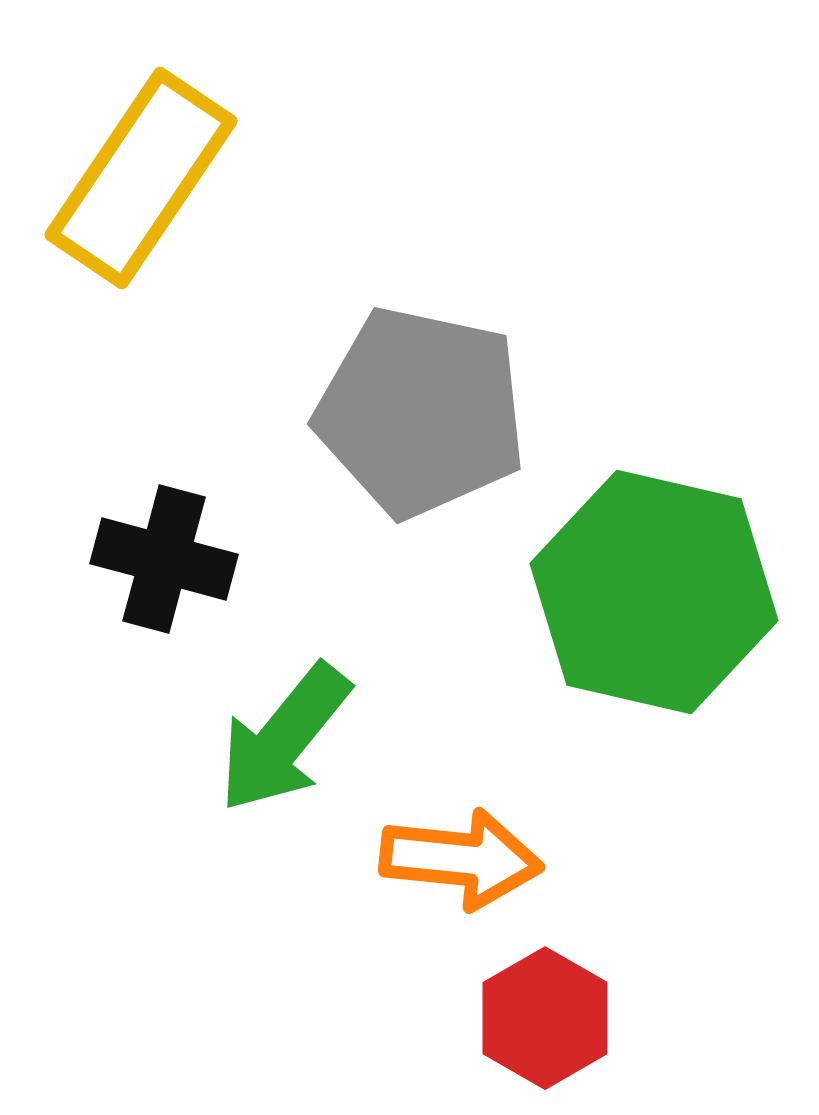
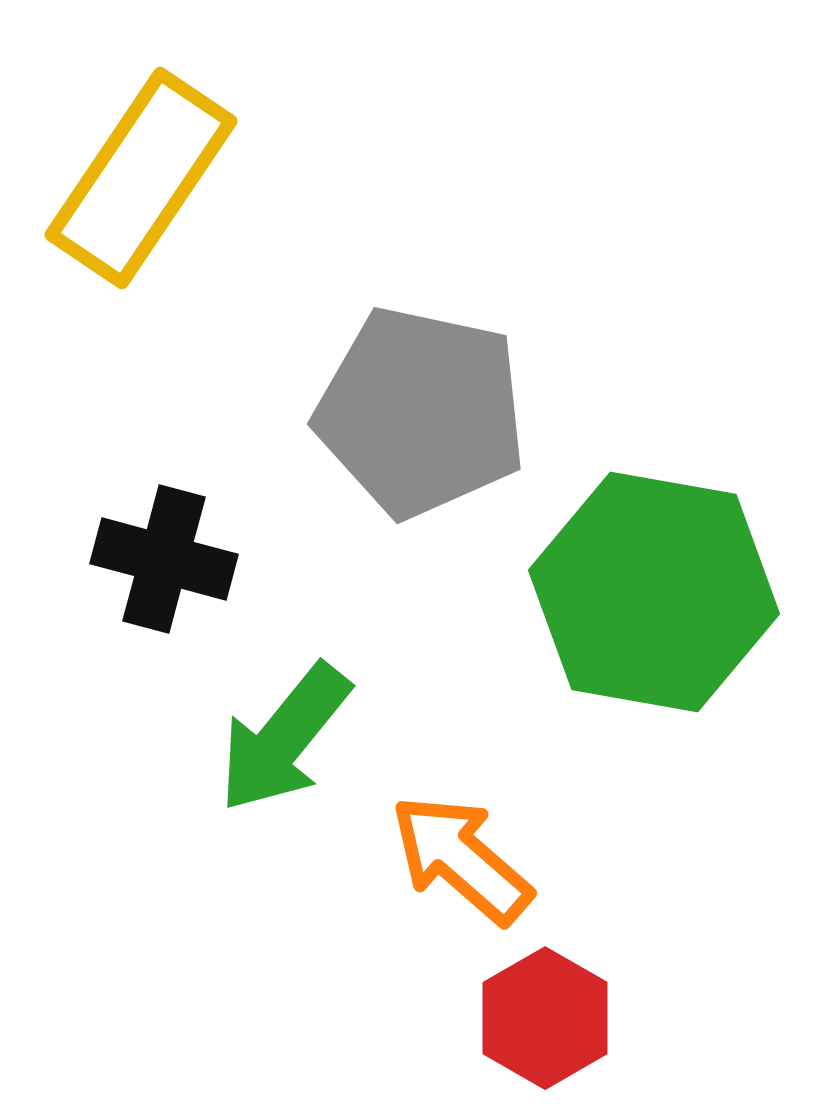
green hexagon: rotated 3 degrees counterclockwise
orange arrow: rotated 145 degrees counterclockwise
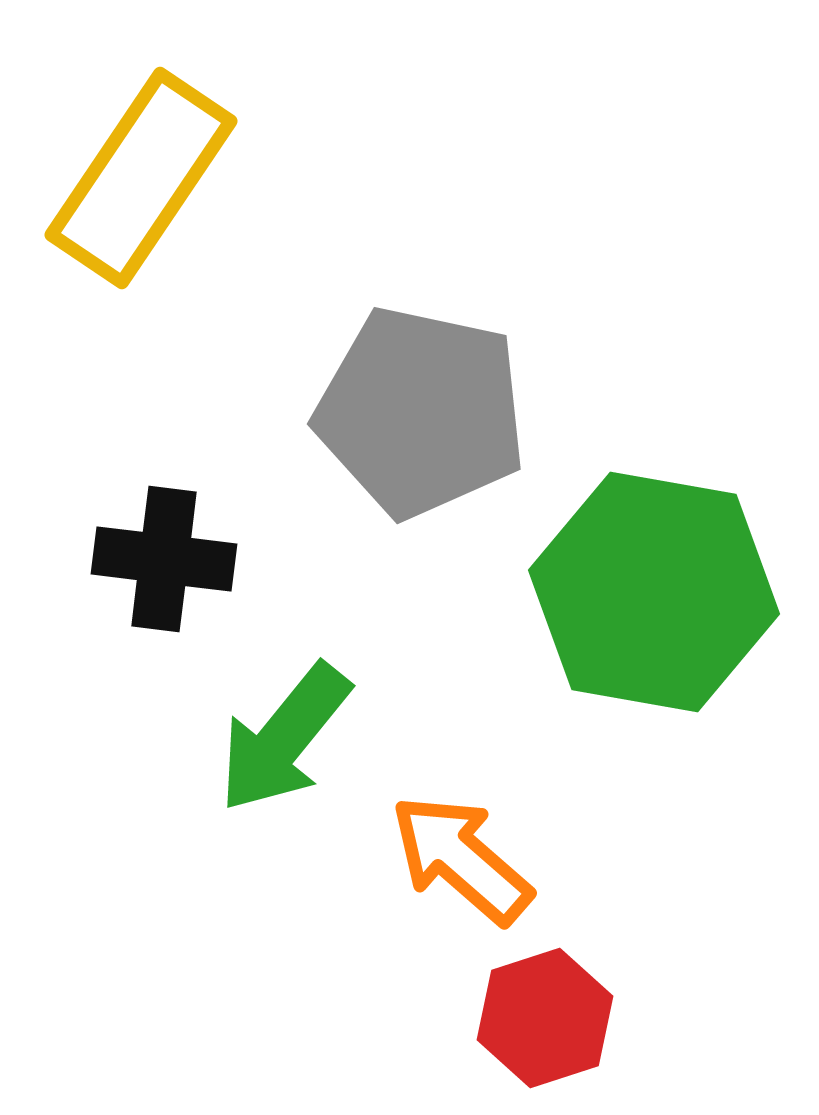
black cross: rotated 8 degrees counterclockwise
red hexagon: rotated 12 degrees clockwise
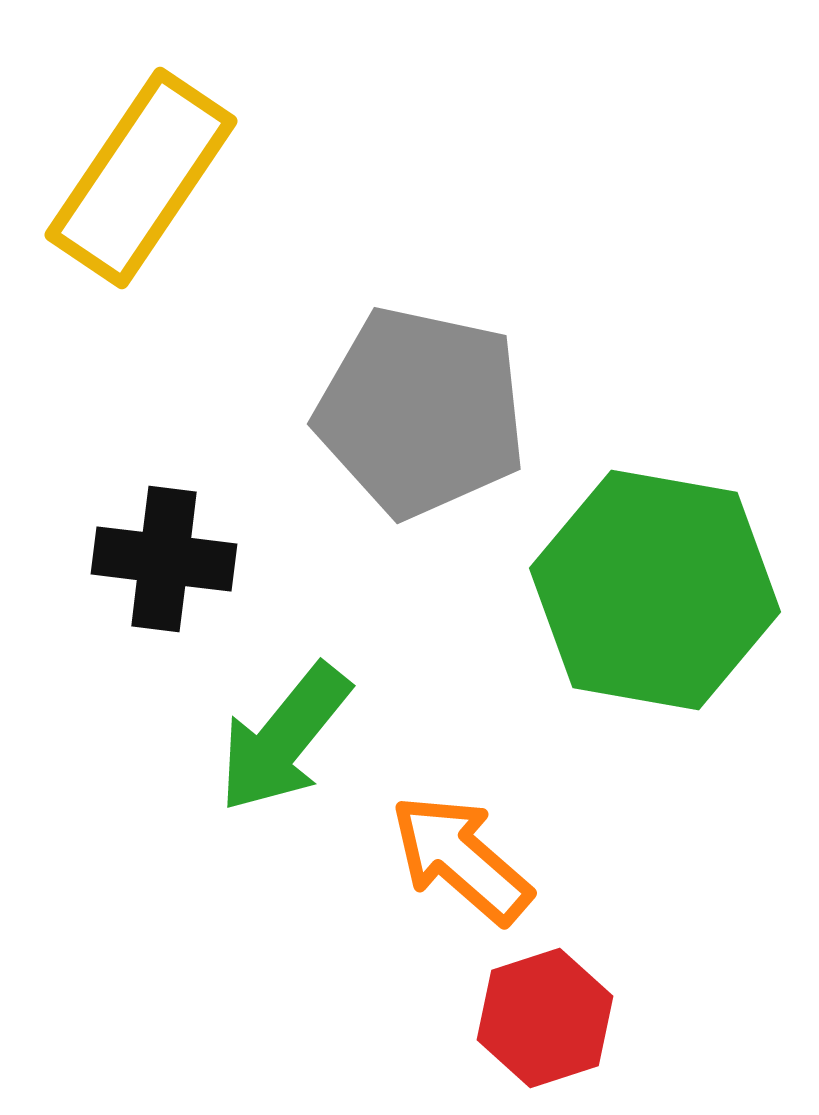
green hexagon: moved 1 px right, 2 px up
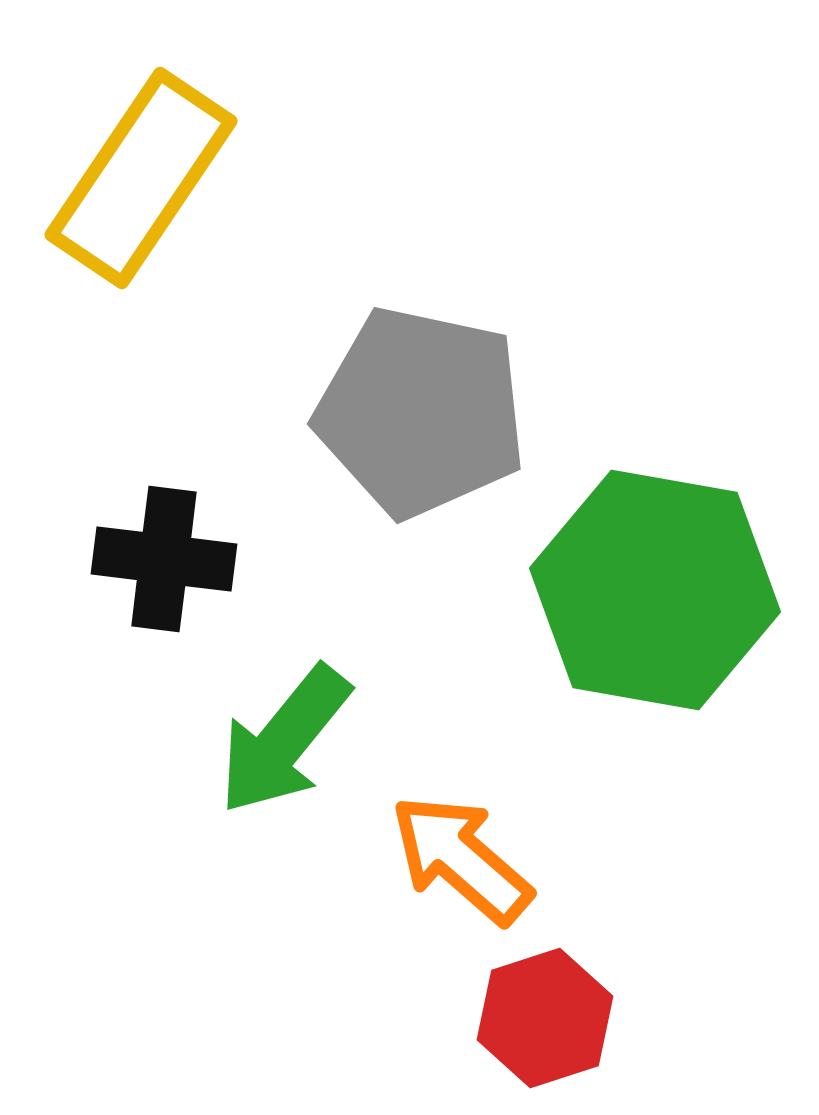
green arrow: moved 2 px down
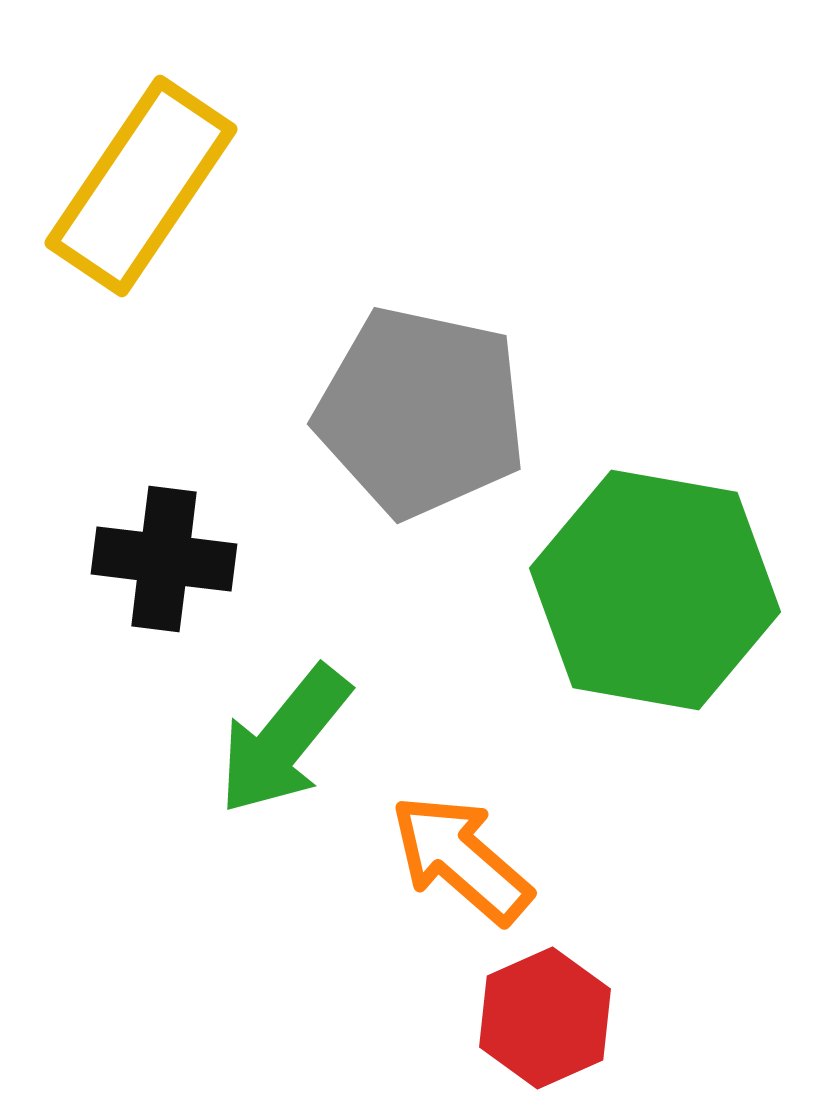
yellow rectangle: moved 8 px down
red hexagon: rotated 6 degrees counterclockwise
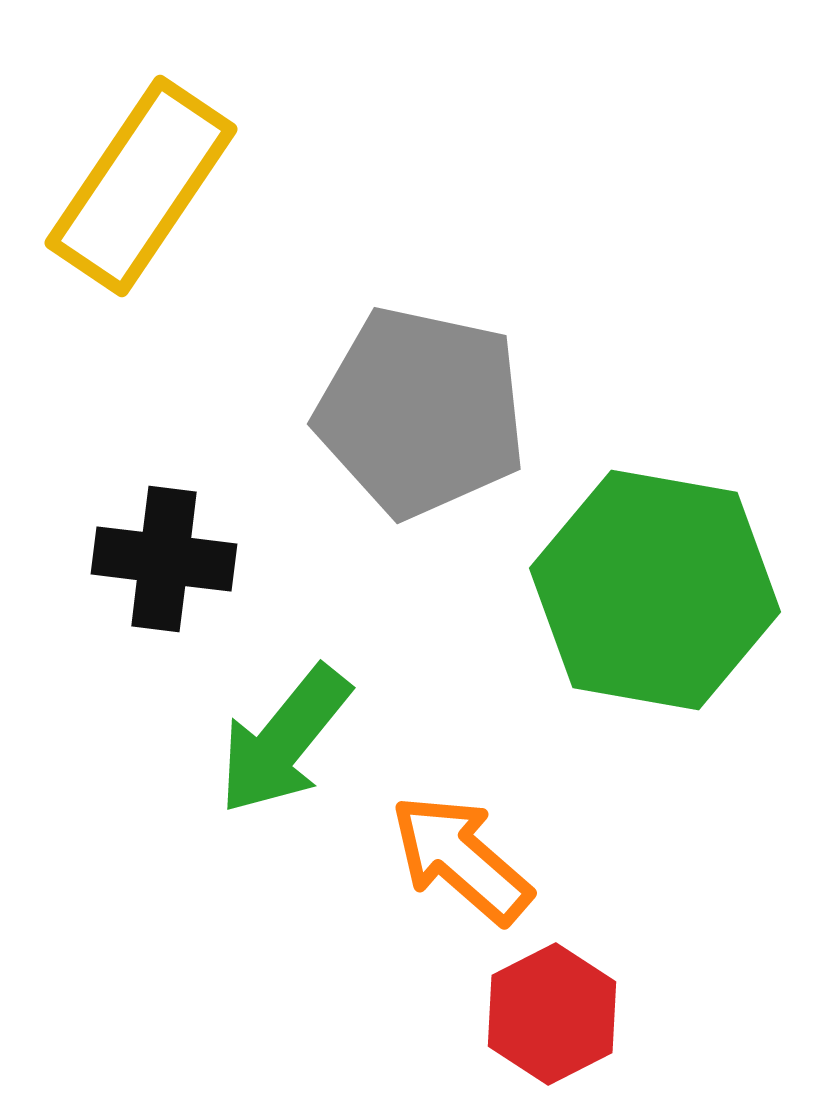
red hexagon: moved 7 px right, 4 px up; rotated 3 degrees counterclockwise
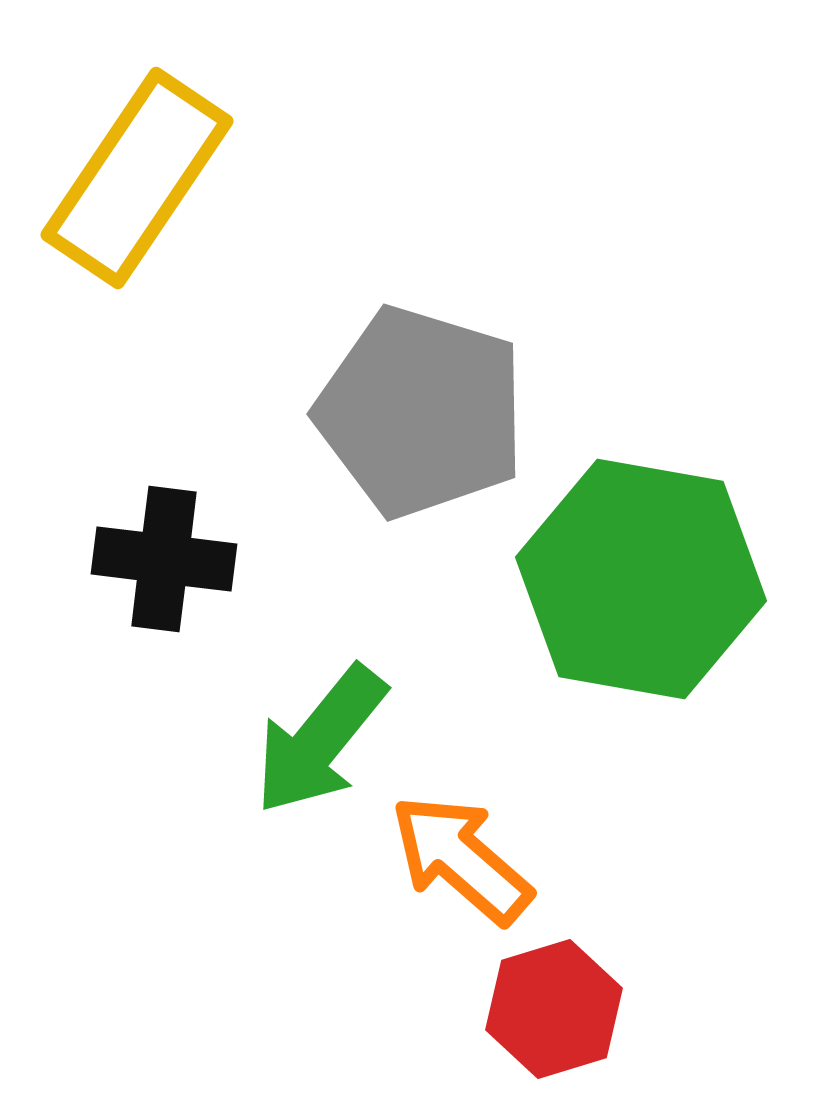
yellow rectangle: moved 4 px left, 8 px up
gray pentagon: rotated 5 degrees clockwise
green hexagon: moved 14 px left, 11 px up
green arrow: moved 36 px right
red hexagon: moved 2 px right, 5 px up; rotated 10 degrees clockwise
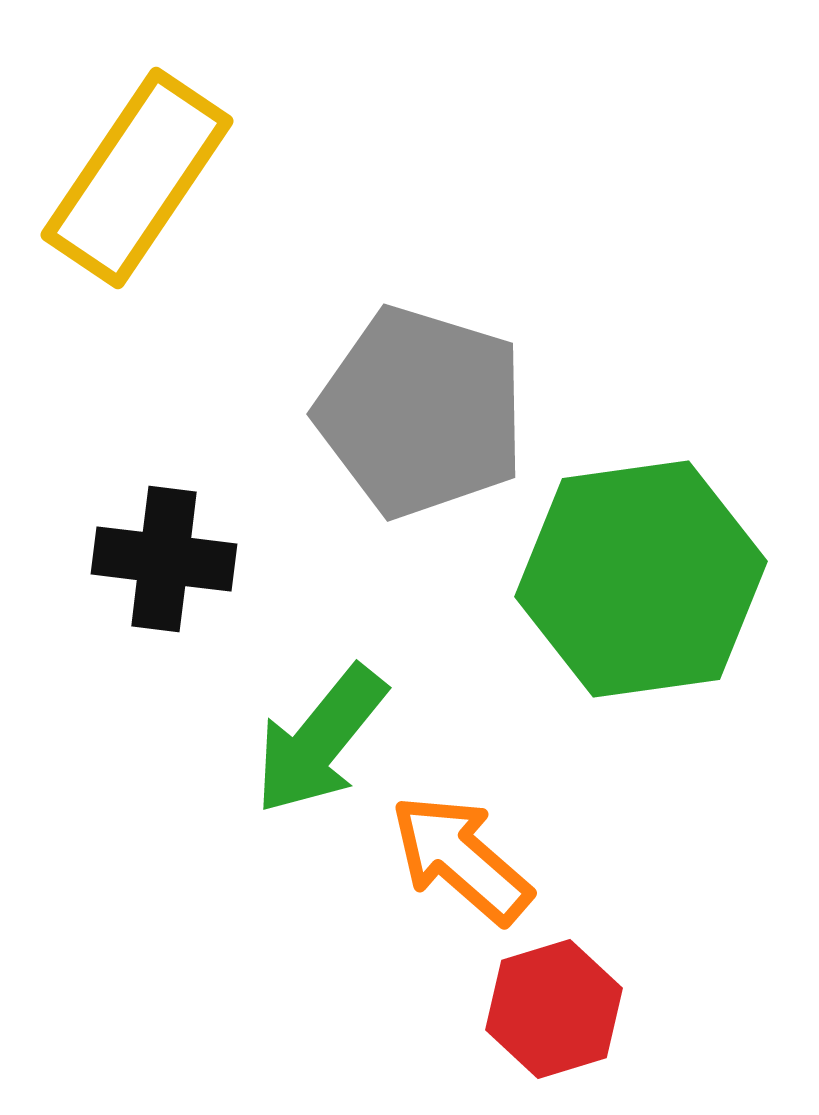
green hexagon: rotated 18 degrees counterclockwise
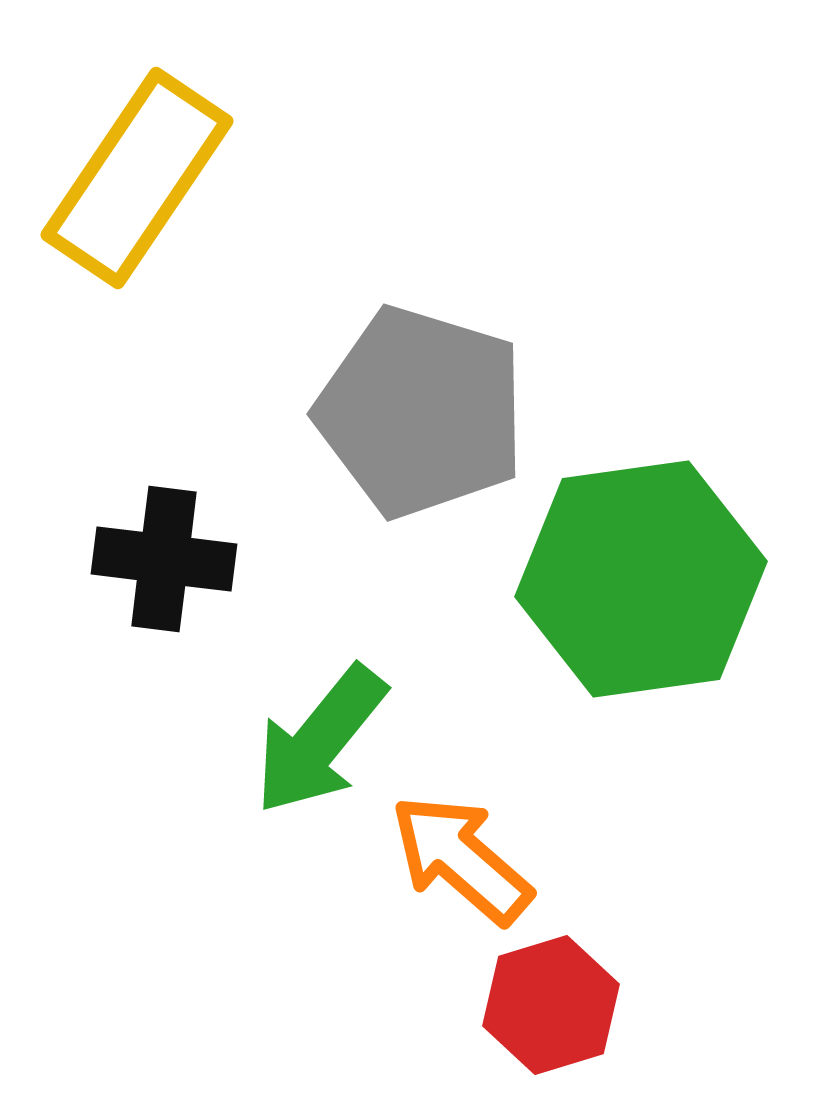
red hexagon: moved 3 px left, 4 px up
